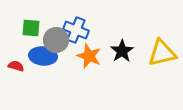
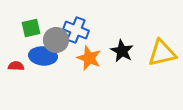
green square: rotated 18 degrees counterclockwise
black star: rotated 10 degrees counterclockwise
orange star: moved 2 px down
red semicircle: rotated 14 degrees counterclockwise
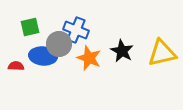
green square: moved 1 px left, 1 px up
gray circle: moved 3 px right, 4 px down
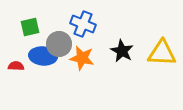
blue cross: moved 7 px right, 6 px up
yellow triangle: rotated 16 degrees clockwise
orange star: moved 7 px left; rotated 10 degrees counterclockwise
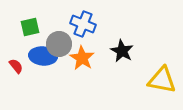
yellow triangle: moved 27 px down; rotated 8 degrees clockwise
orange star: rotated 20 degrees clockwise
red semicircle: rotated 49 degrees clockwise
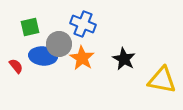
black star: moved 2 px right, 8 px down
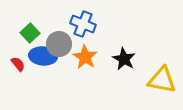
green square: moved 6 px down; rotated 30 degrees counterclockwise
orange star: moved 3 px right, 1 px up
red semicircle: moved 2 px right, 2 px up
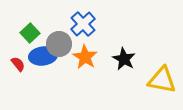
blue cross: rotated 25 degrees clockwise
blue ellipse: rotated 12 degrees counterclockwise
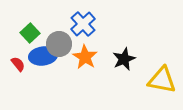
black star: rotated 20 degrees clockwise
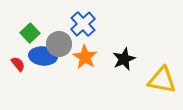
blue ellipse: rotated 12 degrees clockwise
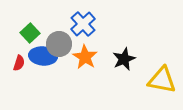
red semicircle: moved 1 px right, 1 px up; rotated 56 degrees clockwise
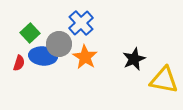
blue cross: moved 2 px left, 1 px up
black star: moved 10 px right
yellow triangle: moved 2 px right
